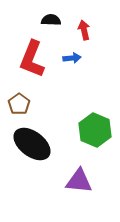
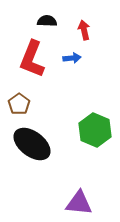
black semicircle: moved 4 px left, 1 px down
purple triangle: moved 22 px down
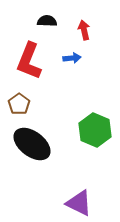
red L-shape: moved 3 px left, 2 px down
purple triangle: rotated 20 degrees clockwise
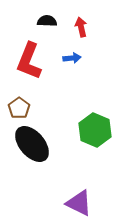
red arrow: moved 3 px left, 3 px up
brown pentagon: moved 4 px down
black ellipse: rotated 12 degrees clockwise
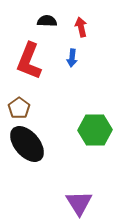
blue arrow: rotated 102 degrees clockwise
green hexagon: rotated 24 degrees counterclockwise
black ellipse: moved 5 px left
purple triangle: rotated 32 degrees clockwise
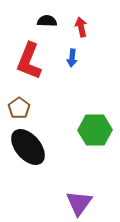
black ellipse: moved 1 px right, 3 px down
purple triangle: rotated 8 degrees clockwise
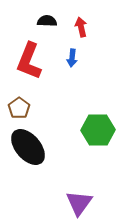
green hexagon: moved 3 px right
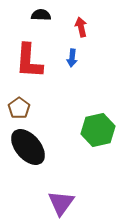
black semicircle: moved 6 px left, 6 px up
red L-shape: rotated 18 degrees counterclockwise
green hexagon: rotated 12 degrees counterclockwise
purple triangle: moved 18 px left
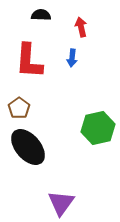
green hexagon: moved 2 px up
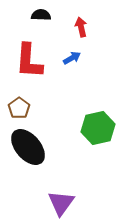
blue arrow: rotated 126 degrees counterclockwise
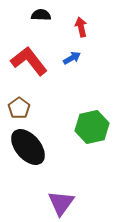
red L-shape: rotated 138 degrees clockwise
green hexagon: moved 6 px left, 1 px up
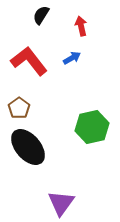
black semicircle: rotated 60 degrees counterclockwise
red arrow: moved 1 px up
